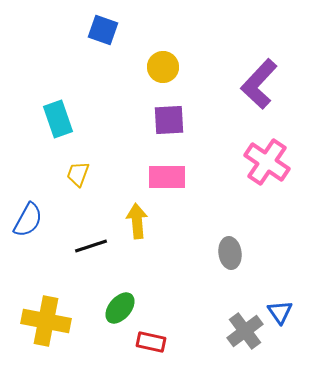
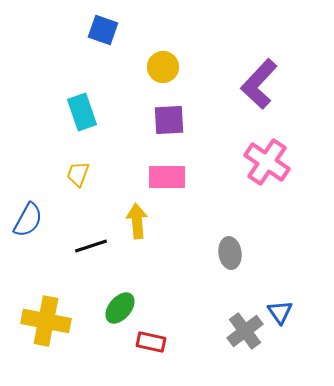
cyan rectangle: moved 24 px right, 7 px up
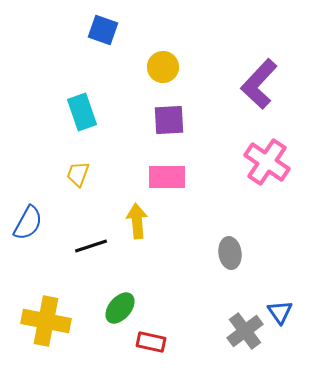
blue semicircle: moved 3 px down
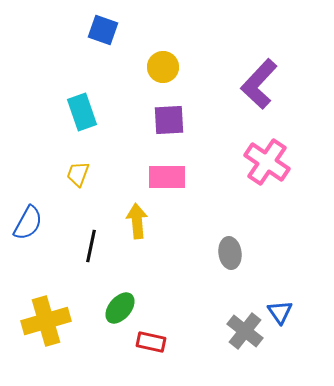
black line: rotated 60 degrees counterclockwise
yellow cross: rotated 27 degrees counterclockwise
gray cross: rotated 15 degrees counterclockwise
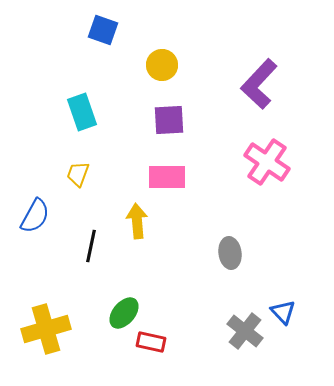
yellow circle: moved 1 px left, 2 px up
blue semicircle: moved 7 px right, 7 px up
green ellipse: moved 4 px right, 5 px down
blue triangle: moved 3 px right; rotated 8 degrees counterclockwise
yellow cross: moved 8 px down
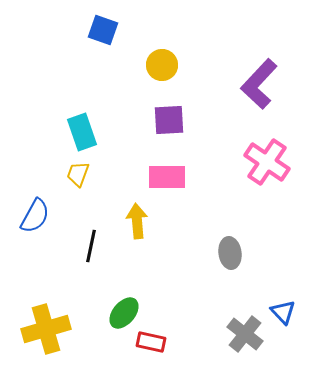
cyan rectangle: moved 20 px down
gray cross: moved 3 px down
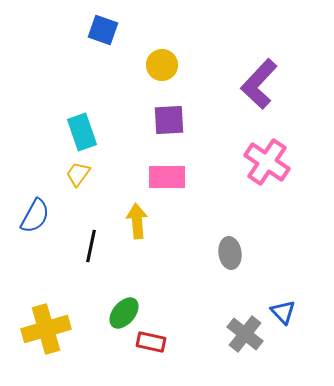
yellow trapezoid: rotated 16 degrees clockwise
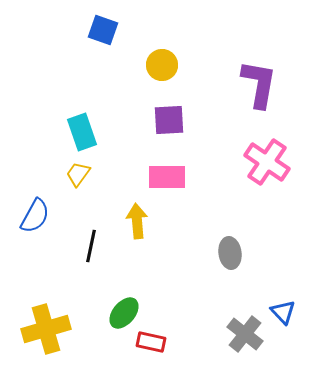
purple L-shape: rotated 147 degrees clockwise
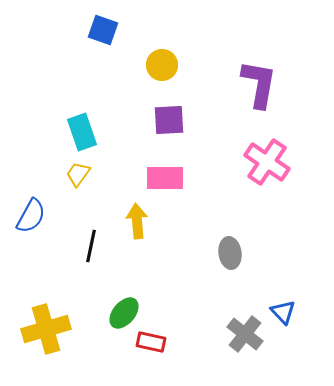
pink rectangle: moved 2 px left, 1 px down
blue semicircle: moved 4 px left
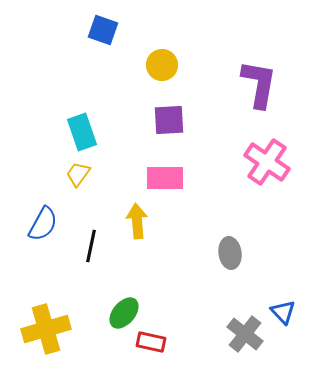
blue semicircle: moved 12 px right, 8 px down
